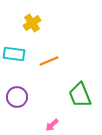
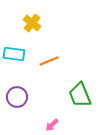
yellow cross: rotated 18 degrees counterclockwise
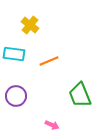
yellow cross: moved 2 px left, 2 px down
purple circle: moved 1 px left, 1 px up
pink arrow: rotated 112 degrees counterclockwise
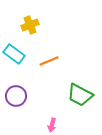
yellow cross: rotated 30 degrees clockwise
cyan rectangle: rotated 30 degrees clockwise
green trapezoid: rotated 40 degrees counterclockwise
pink arrow: rotated 80 degrees clockwise
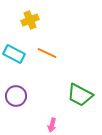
yellow cross: moved 5 px up
cyan rectangle: rotated 10 degrees counterclockwise
orange line: moved 2 px left, 8 px up; rotated 48 degrees clockwise
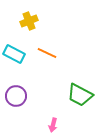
yellow cross: moved 1 px left, 1 px down
pink arrow: moved 1 px right
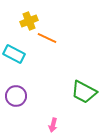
orange line: moved 15 px up
green trapezoid: moved 4 px right, 3 px up
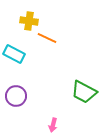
yellow cross: rotated 30 degrees clockwise
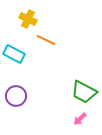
yellow cross: moved 1 px left, 2 px up; rotated 18 degrees clockwise
orange line: moved 1 px left, 2 px down
pink arrow: moved 27 px right, 6 px up; rotated 32 degrees clockwise
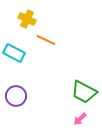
yellow cross: moved 1 px left
cyan rectangle: moved 1 px up
